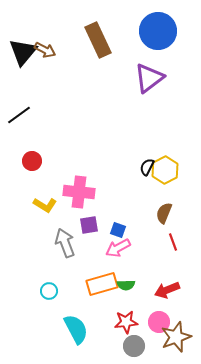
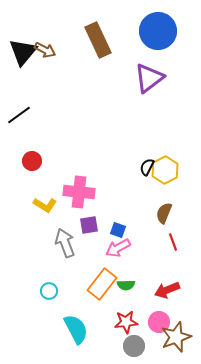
orange rectangle: rotated 36 degrees counterclockwise
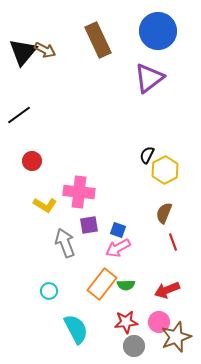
black semicircle: moved 12 px up
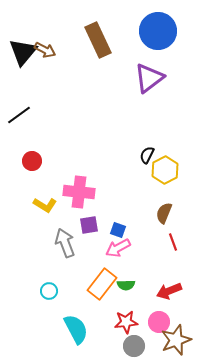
red arrow: moved 2 px right, 1 px down
brown star: moved 3 px down
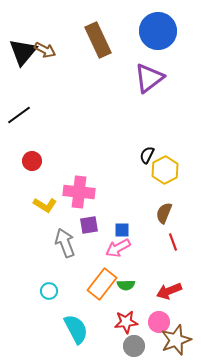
blue square: moved 4 px right; rotated 21 degrees counterclockwise
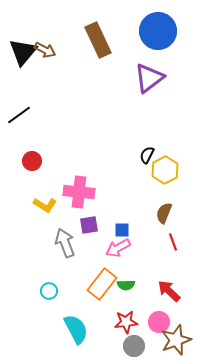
red arrow: rotated 65 degrees clockwise
